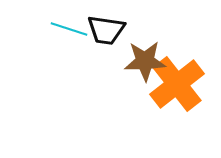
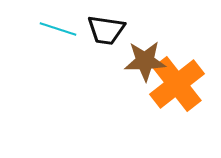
cyan line: moved 11 px left
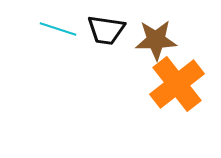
brown star: moved 11 px right, 21 px up
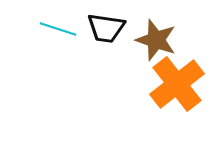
black trapezoid: moved 2 px up
brown star: rotated 21 degrees clockwise
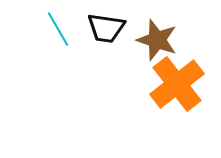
cyan line: rotated 42 degrees clockwise
brown star: moved 1 px right
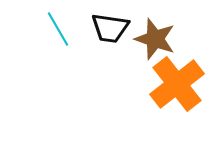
black trapezoid: moved 4 px right
brown star: moved 2 px left, 1 px up
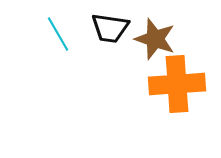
cyan line: moved 5 px down
orange cross: rotated 34 degrees clockwise
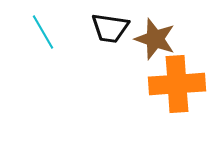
cyan line: moved 15 px left, 2 px up
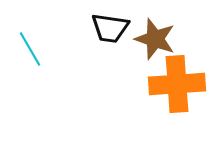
cyan line: moved 13 px left, 17 px down
